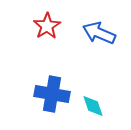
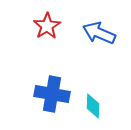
cyan diamond: rotated 20 degrees clockwise
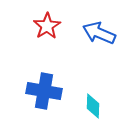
blue cross: moved 8 px left, 3 px up
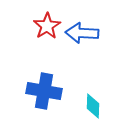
blue arrow: moved 17 px left; rotated 20 degrees counterclockwise
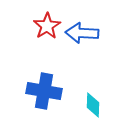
cyan diamond: moved 1 px up
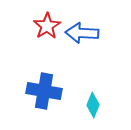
cyan diamond: rotated 20 degrees clockwise
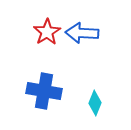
red star: moved 6 px down
cyan diamond: moved 2 px right, 2 px up
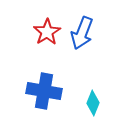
blue arrow: rotated 72 degrees counterclockwise
cyan diamond: moved 2 px left
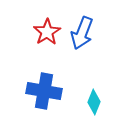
cyan diamond: moved 1 px right, 1 px up
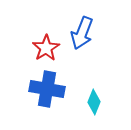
red star: moved 1 px left, 16 px down
blue cross: moved 3 px right, 2 px up
